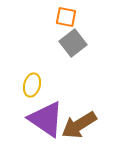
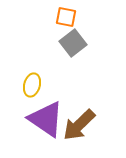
brown arrow: rotated 12 degrees counterclockwise
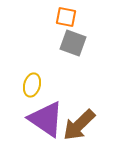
gray square: rotated 32 degrees counterclockwise
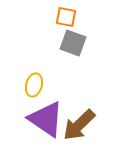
yellow ellipse: moved 2 px right
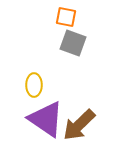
yellow ellipse: rotated 15 degrees counterclockwise
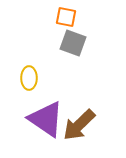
yellow ellipse: moved 5 px left, 7 px up
